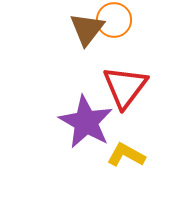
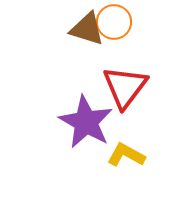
orange circle: moved 2 px down
brown triangle: rotated 51 degrees counterclockwise
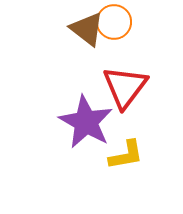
brown triangle: rotated 21 degrees clockwise
yellow L-shape: rotated 141 degrees clockwise
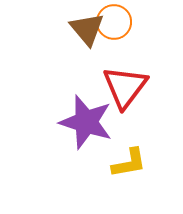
brown triangle: rotated 12 degrees clockwise
purple star: rotated 12 degrees counterclockwise
yellow L-shape: moved 3 px right, 8 px down
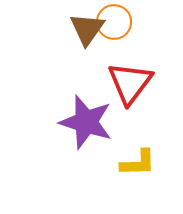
brown triangle: rotated 15 degrees clockwise
red triangle: moved 5 px right, 4 px up
yellow L-shape: moved 9 px right; rotated 9 degrees clockwise
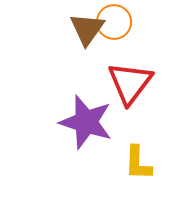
yellow L-shape: rotated 93 degrees clockwise
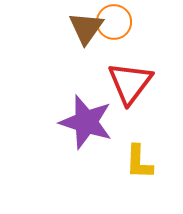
brown triangle: moved 1 px left, 1 px up
yellow L-shape: moved 1 px right, 1 px up
